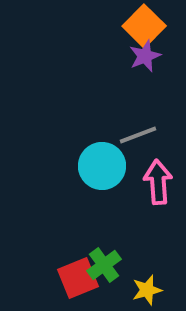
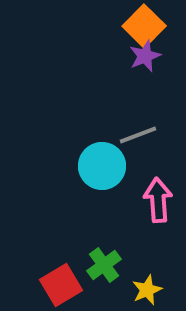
pink arrow: moved 18 px down
red square: moved 17 px left, 7 px down; rotated 9 degrees counterclockwise
yellow star: rotated 8 degrees counterclockwise
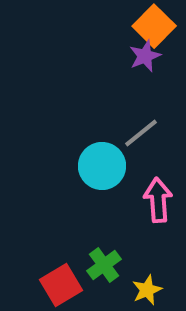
orange square: moved 10 px right
gray line: moved 3 px right, 2 px up; rotated 18 degrees counterclockwise
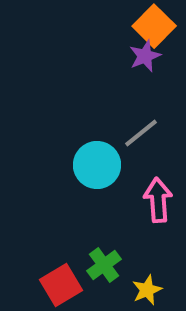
cyan circle: moved 5 px left, 1 px up
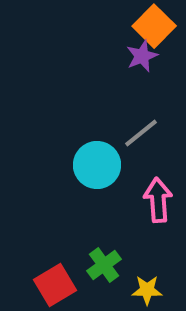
purple star: moved 3 px left
red square: moved 6 px left
yellow star: rotated 24 degrees clockwise
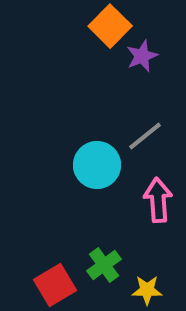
orange square: moved 44 px left
gray line: moved 4 px right, 3 px down
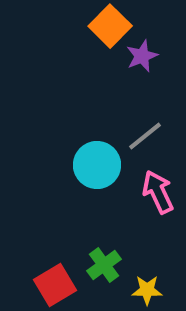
pink arrow: moved 8 px up; rotated 21 degrees counterclockwise
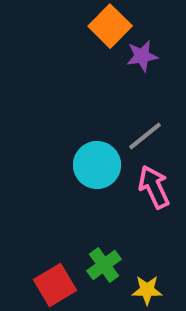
purple star: rotated 12 degrees clockwise
pink arrow: moved 4 px left, 5 px up
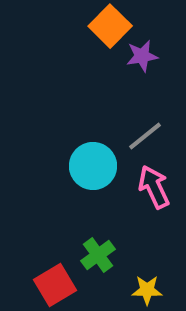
cyan circle: moved 4 px left, 1 px down
green cross: moved 6 px left, 10 px up
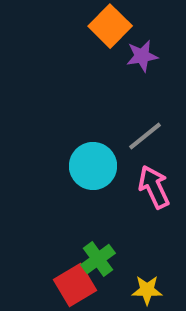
green cross: moved 4 px down
red square: moved 20 px right
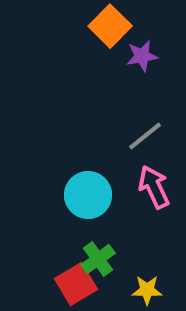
cyan circle: moved 5 px left, 29 px down
red square: moved 1 px right, 1 px up
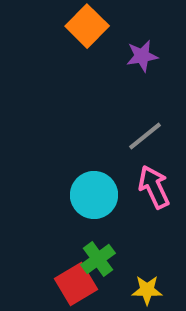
orange square: moved 23 px left
cyan circle: moved 6 px right
